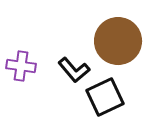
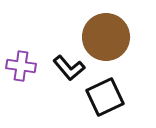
brown circle: moved 12 px left, 4 px up
black L-shape: moved 5 px left, 2 px up
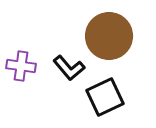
brown circle: moved 3 px right, 1 px up
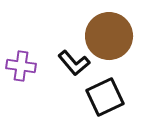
black L-shape: moved 5 px right, 5 px up
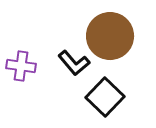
brown circle: moved 1 px right
black square: rotated 21 degrees counterclockwise
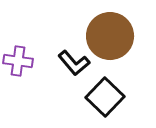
purple cross: moved 3 px left, 5 px up
